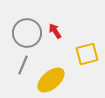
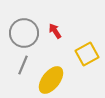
gray circle: moved 3 px left
yellow square: rotated 15 degrees counterclockwise
yellow ellipse: rotated 12 degrees counterclockwise
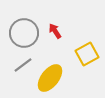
gray line: rotated 30 degrees clockwise
yellow ellipse: moved 1 px left, 2 px up
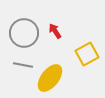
gray line: rotated 48 degrees clockwise
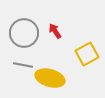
yellow ellipse: rotated 68 degrees clockwise
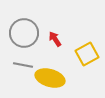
red arrow: moved 8 px down
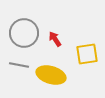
yellow square: rotated 20 degrees clockwise
gray line: moved 4 px left
yellow ellipse: moved 1 px right, 3 px up
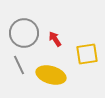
gray line: rotated 54 degrees clockwise
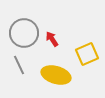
red arrow: moved 3 px left
yellow square: rotated 15 degrees counterclockwise
yellow ellipse: moved 5 px right
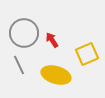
red arrow: moved 1 px down
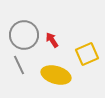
gray circle: moved 2 px down
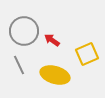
gray circle: moved 4 px up
red arrow: rotated 21 degrees counterclockwise
yellow ellipse: moved 1 px left
